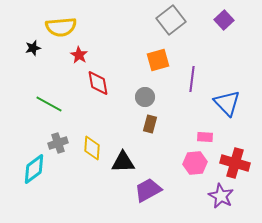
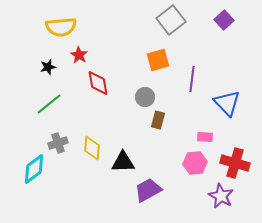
black star: moved 15 px right, 19 px down
green line: rotated 68 degrees counterclockwise
brown rectangle: moved 8 px right, 4 px up
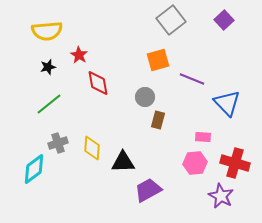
yellow semicircle: moved 14 px left, 4 px down
purple line: rotated 75 degrees counterclockwise
pink rectangle: moved 2 px left
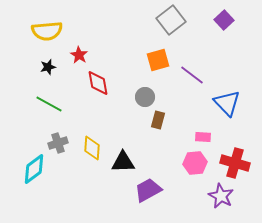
purple line: moved 4 px up; rotated 15 degrees clockwise
green line: rotated 68 degrees clockwise
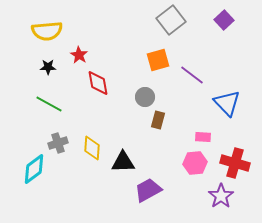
black star: rotated 14 degrees clockwise
purple star: rotated 10 degrees clockwise
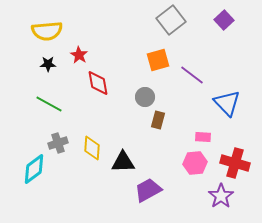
black star: moved 3 px up
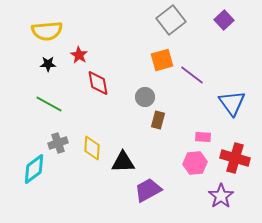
orange square: moved 4 px right
blue triangle: moved 5 px right; rotated 8 degrees clockwise
red cross: moved 5 px up
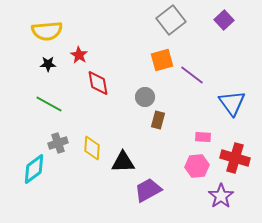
pink hexagon: moved 2 px right, 3 px down
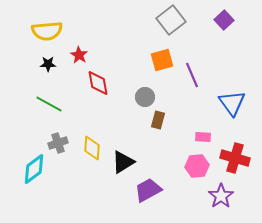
purple line: rotated 30 degrees clockwise
black triangle: rotated 30 degrees counterclockwise
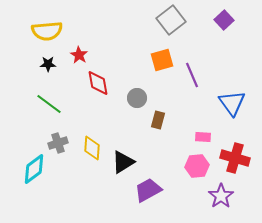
gray circle: moved 8 px left, 1 px down
green line: rotated 8 degrees clockwise
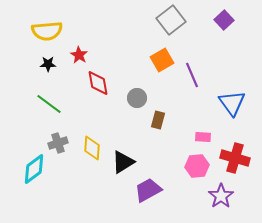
orange square: rotated 15 degrees counterclockwise
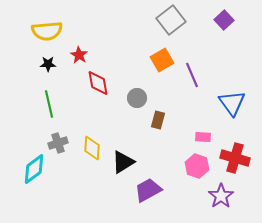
green line: rotated 40 degrees clockwise
pink hexagon: rotated 25 degrees clockwise
